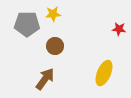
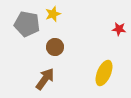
yellow star: rotated 14 degrees counterclockwise
gray pentagon: rotated 10 degrees clockwise
brown circle: moved 1 px down
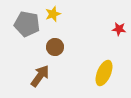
brown arrow: moved 5 px left, 3 px up
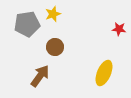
gray pentagon: rotated 20 degrees counterclockwise
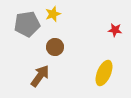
red star: moved 4 px left, 1 px down
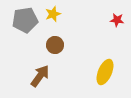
gray pentagon: moved 2 px left, 4 px up
red star: moved 2 px right, 10 px up
brown circle: moved 2 px up
yellow ellipse: moved 1 px right, 1 px up
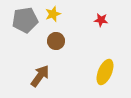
red star: moved 16 px left
brown circle: moved 1 px right, 4 px up
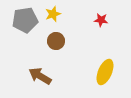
brown arrow: rotated 95 degrees counterclockwise
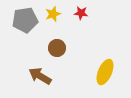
red star: moved 20 px left, 7 px up
brown circle: moved 1 px right, 7 px down
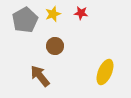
gray pentagon: rotated 20 degrees counterclockwise
brown circle: moved 2 px left, 2 px up
brown arrow: rotated 20 degrees clockwise
